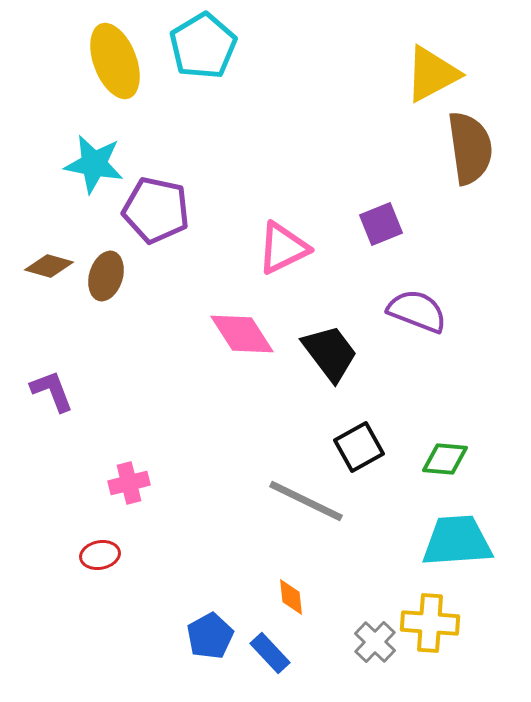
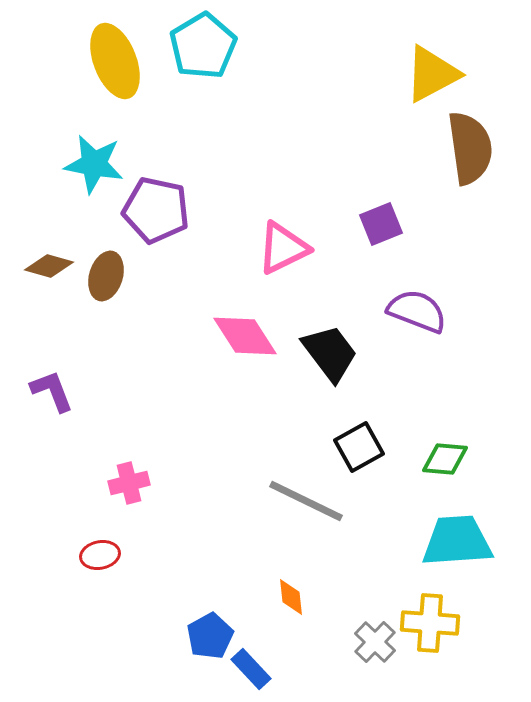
pink diamond: moved 3 px right, 2 px down
blue rectangle: moved 19 px left, 16 px down
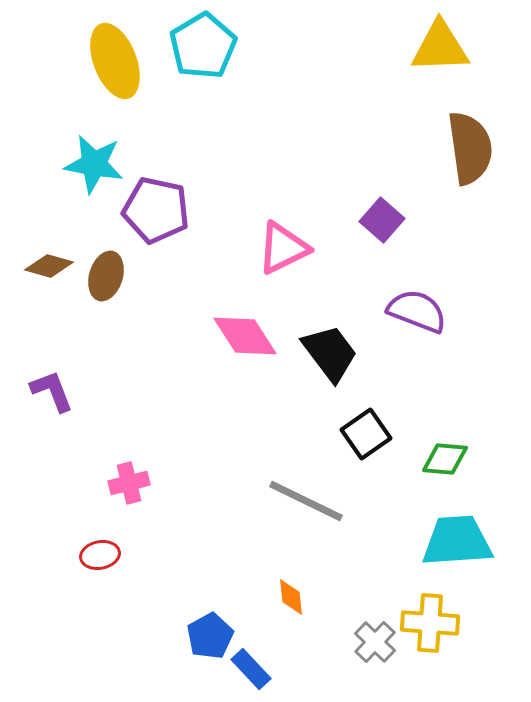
yellow triangle: moved 8 px right, 27 px up; rotated 26 degrees clockwise
purple square: moved 1 px right, 4 px up; rotated 27 degrees counterclockwise
black square: moved 7 px right, 13 px up; rotated 6 degrees counterclockwise
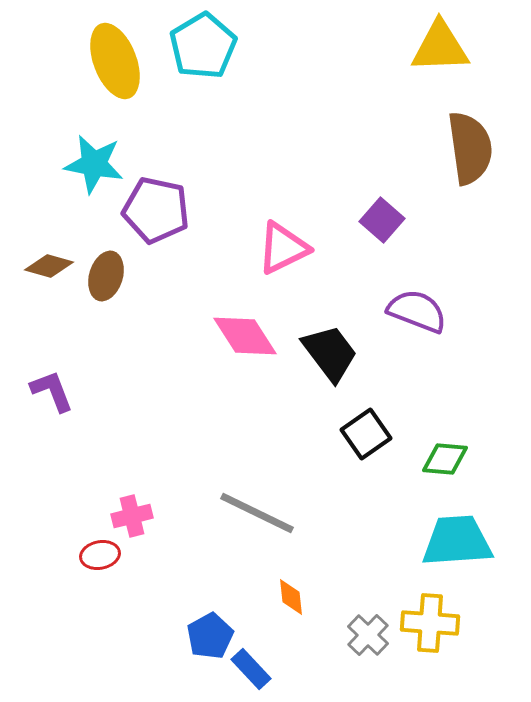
pink cross: moved 3 px right, 33 px down
gray line: moved 49 px left, 12 px down
gray cross: moved 7 px left, 7 px up
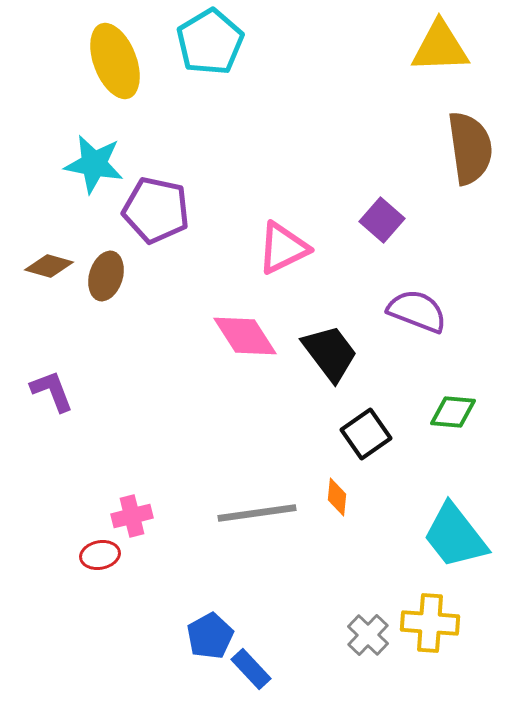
cyan pentagon: moved 7 px right, 4 px up
green diamond: moved 8 px right, 47 px up
gray line: rotated 34 degrees counterclockwise
cyan trapezoid: moved 2 px left, 5 px up; rotated 124 degrees counterclockwise
orange diamond: moved 46 px right, 100 px up; rotated 12 degrees clockwise
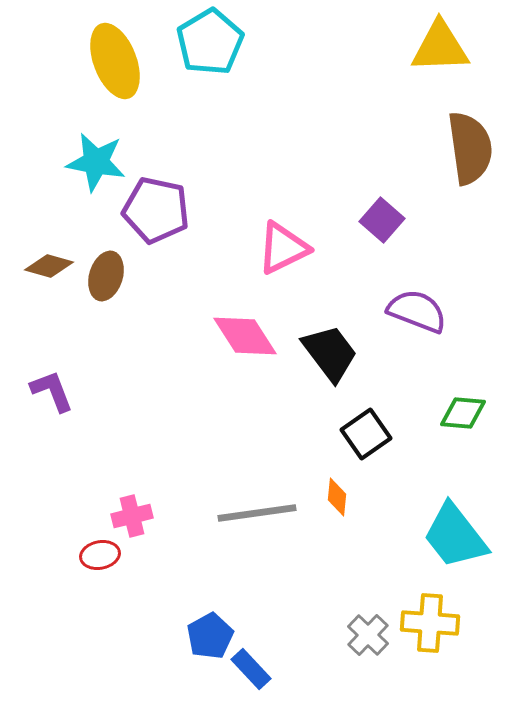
cyan star: moved 2 px right, 2 px up
green diamond: moved 10 px right, 1 px down
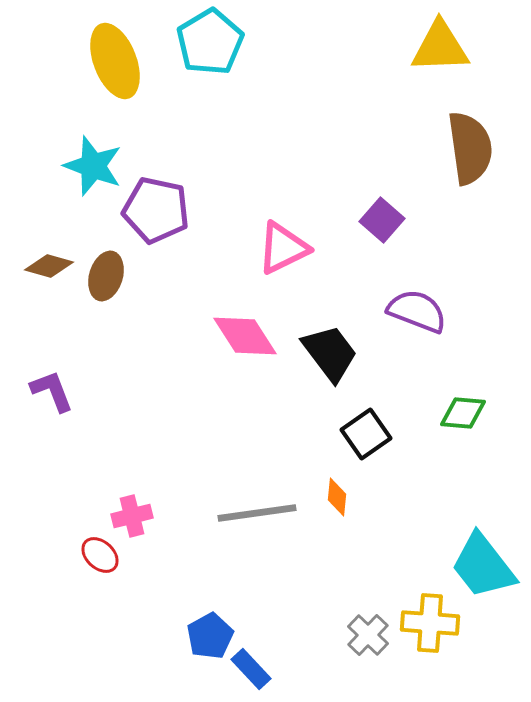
cyan star: moved 3 px left, 4 px down; rotated 10 degrees clockwise
cyan trapezoid: moved 28 px right, 30 px down
red ellipse: rotated 54 degrees clockwise
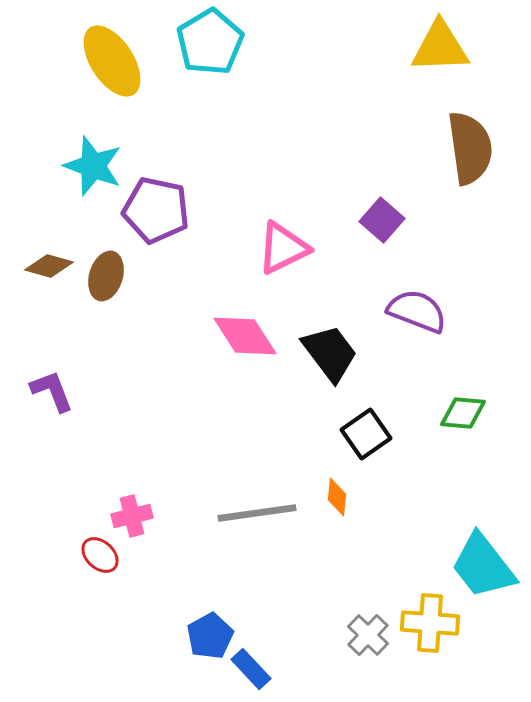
yellow ellipse: moved 3 px left; rotated 12 degrees counterclockwise
